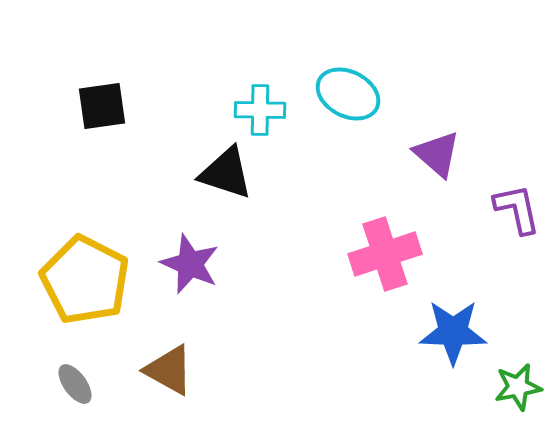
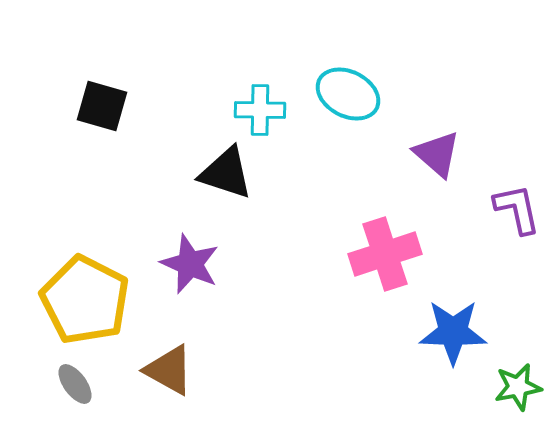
black square: rotated 24 degrees clockwise
yellow pentagon: moved 20 px down
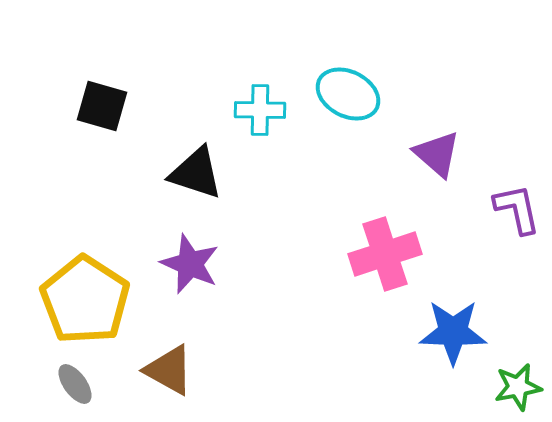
black triangle: moved 30 px left
yellow pentagon: rotated 6 degrees clockwise
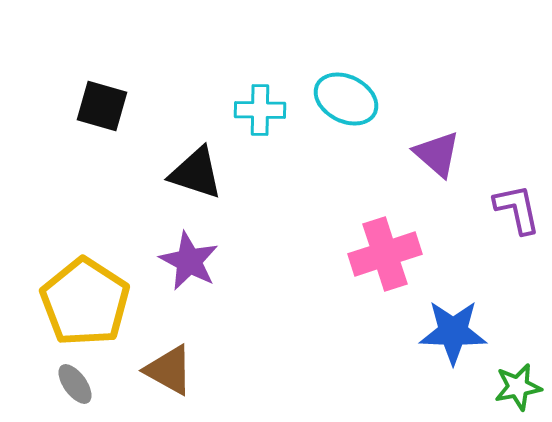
cyan ellipse: moved 2 px left, 5 px down
purple star: moved 1 px left, 3 px up; rotated 4 degrees clockwise
yellow pentagon: moved 2 px down
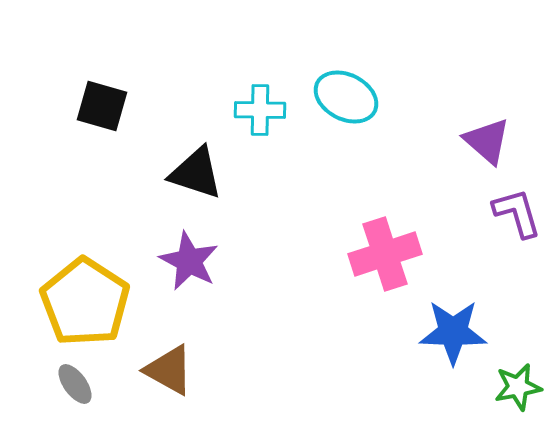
cyan ellipse: moved 2 px up
purple triangle: moved 50 px right, 13 px up
purple L-shape: moved 4 px down; rotated 4 degrees counterclockwise
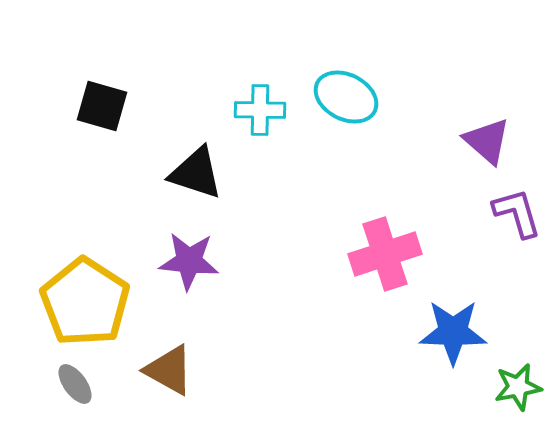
purple star: rotated 22 degrees counterclockwise
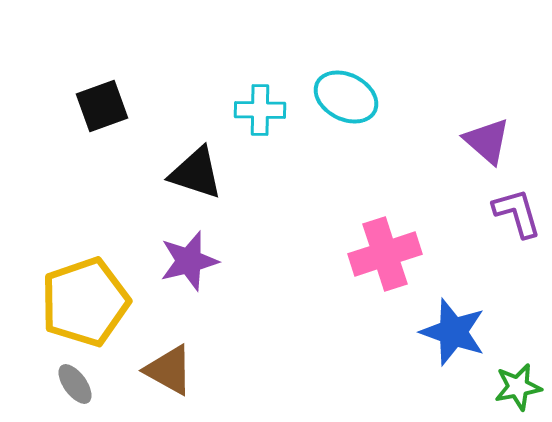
black square: rotated 36 degrees counterclockwise
purple star: rotated 20 degrees counterclockwise
yellow pentagon: rotated 20 degrees clockwise
blue star: rotated 18 degrees clockwise
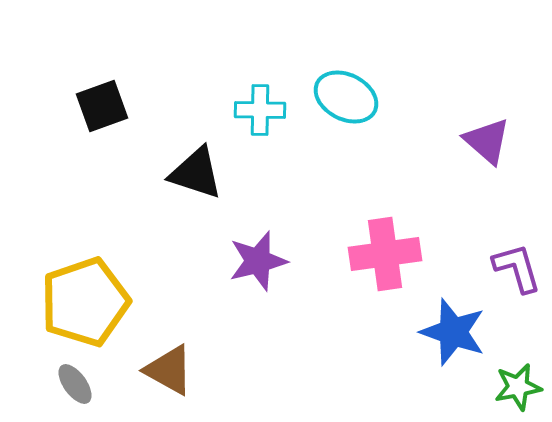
purple L-shape: moved 55 px down
pink cross: rotated 10 degrees clockwise
purple star: moved 69 px right
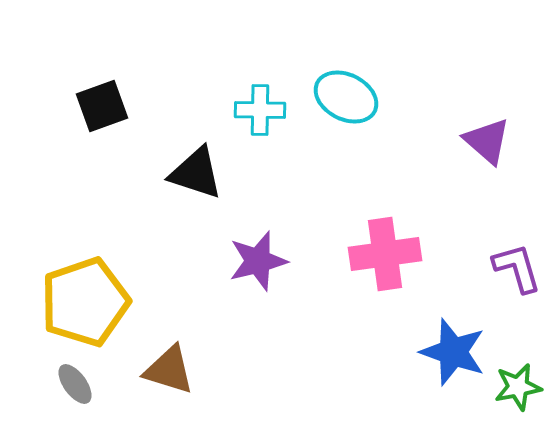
blue star: moved 20 px down
brown triangle: rotated 12 degrees counterclockwise
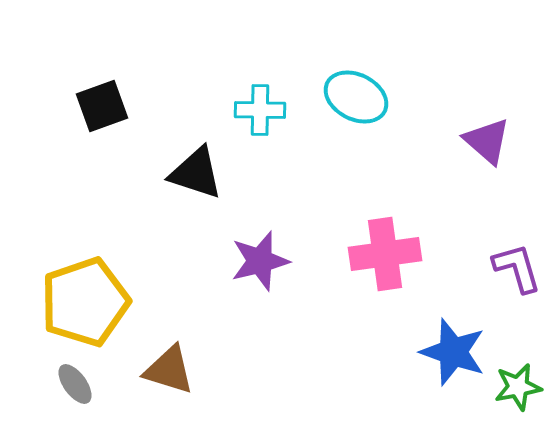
cyan ellipse: moved 10 px right
purple star: moved 2 px right
